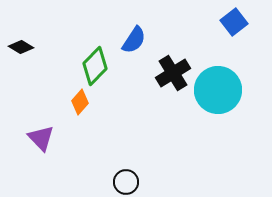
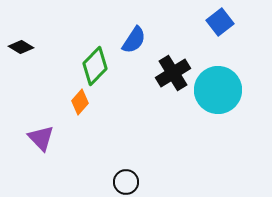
blue square: moved 14 px left
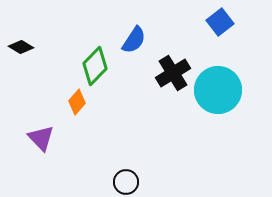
orange diamond: moved 3 px left
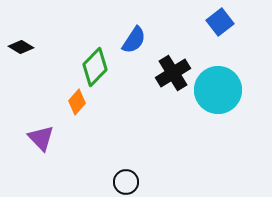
green diamond: moved 1 px down
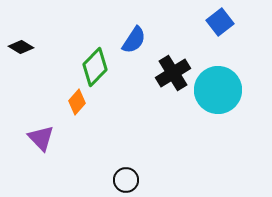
black circle: moved 2 px up
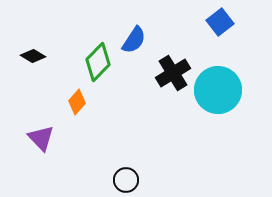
black diamond: moved 12 px right, 9 px down
green diamond: moved 3 px right, 5 px up
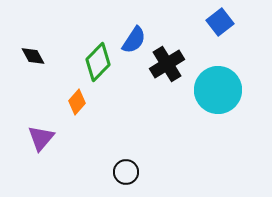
black diamond: rotated 30 degrees clockwise
black cross: moved 6 px left, 9 px up
purple triangle: rotated 24 degrees clockwise
black circle: moved 8 px up
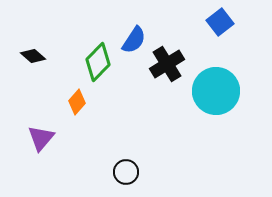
black diamond: rotated 20 degrees counterclockwise
cyan circle: moved 2 px left, 1 px down
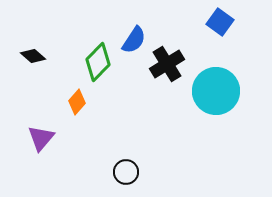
blue square: rotated 16 degrees counterclockwise
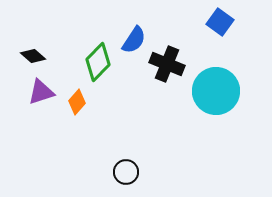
black cross: rotated 36 degrees counterclockwise
purple triangle: moved 46 px up; rotated 32 degrees clockwise
